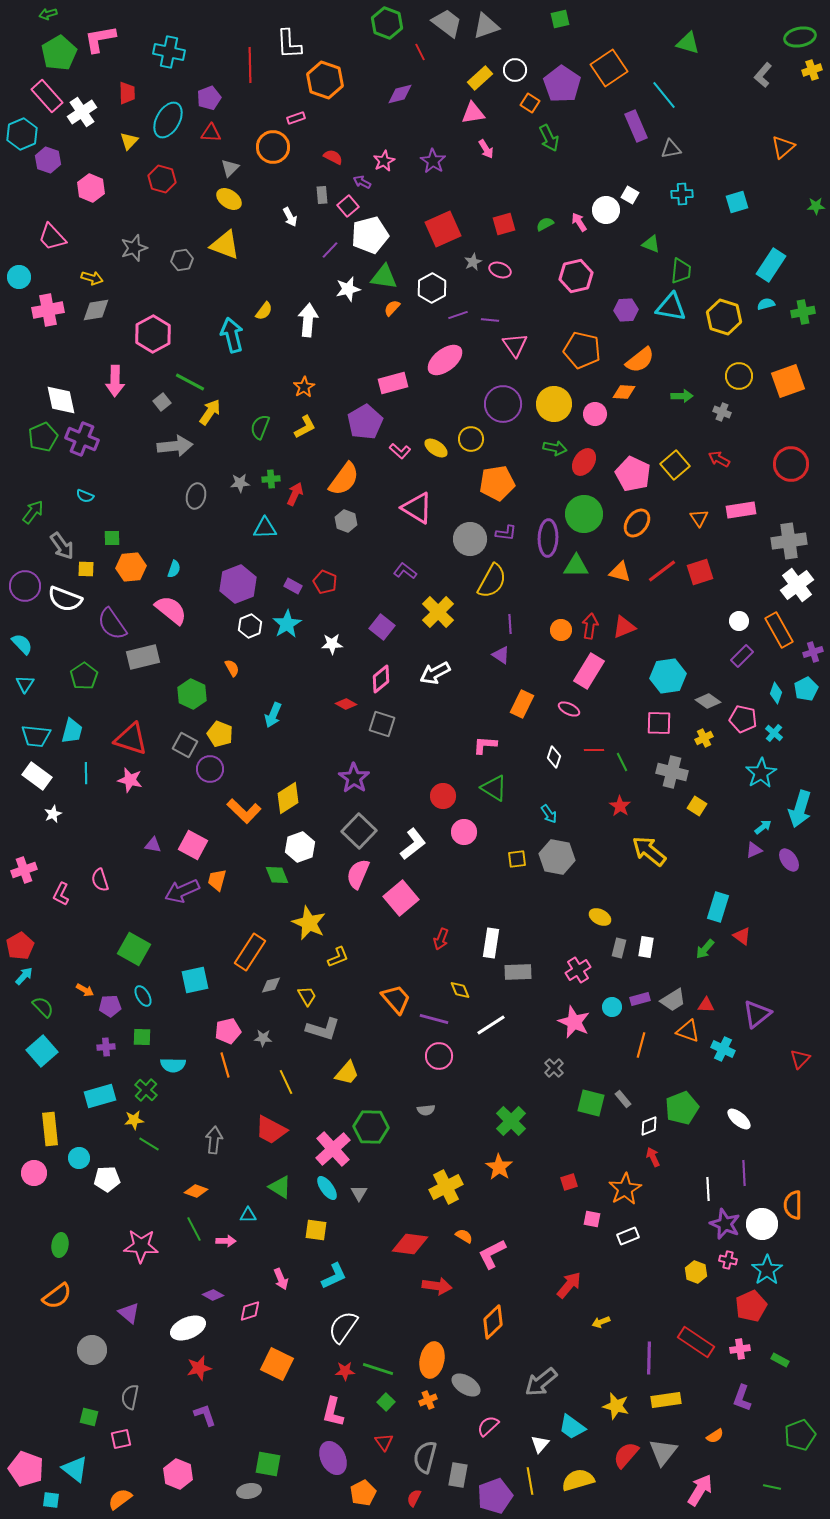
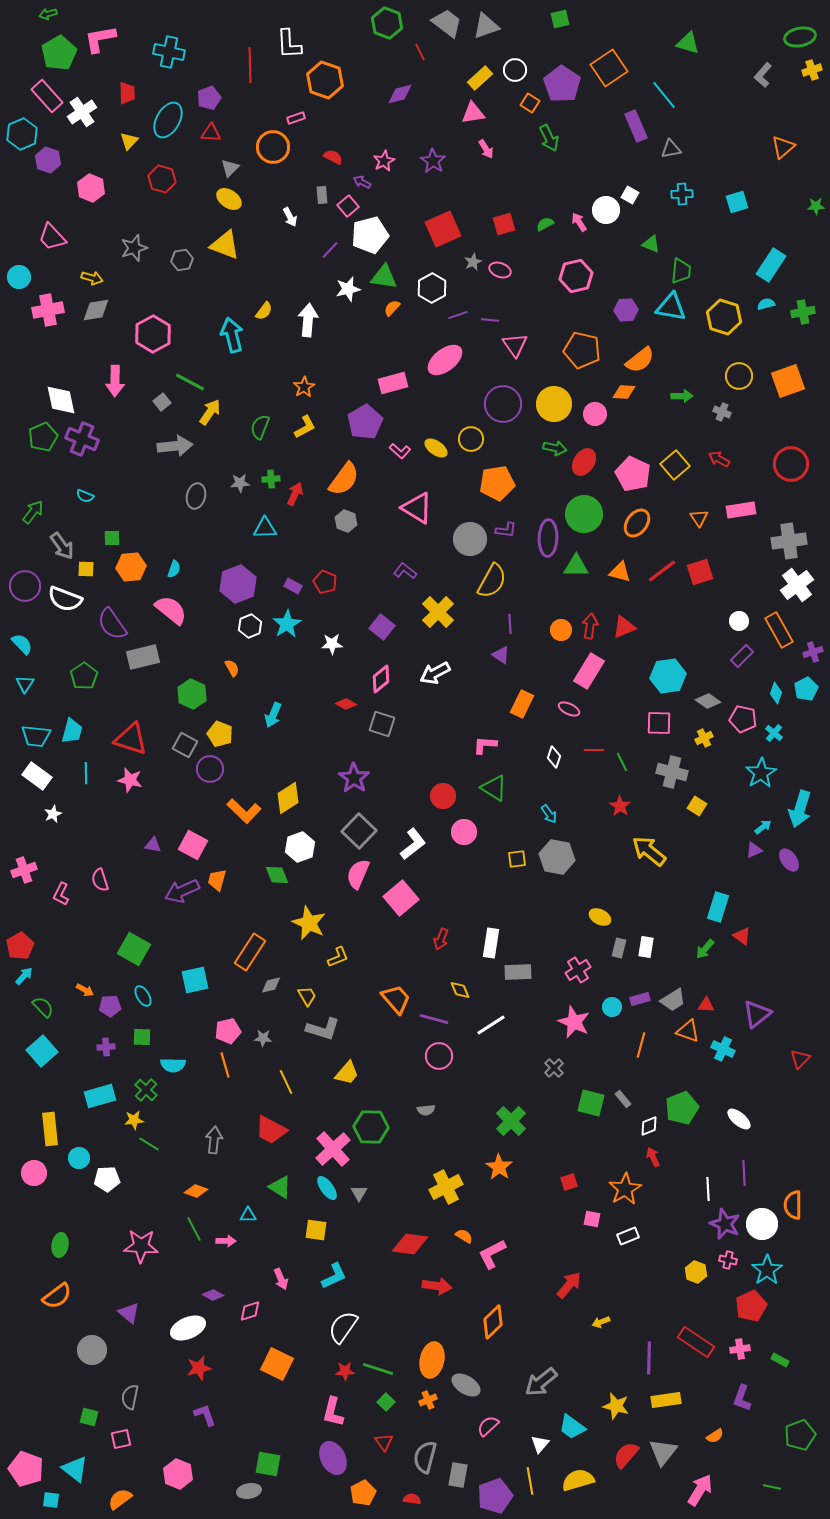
purple L-shape at (506, 533): moved 3 px up
red semicircle at (414, 1498): moved 2 px left, 1 px down; rotated 72 degrees clockwise
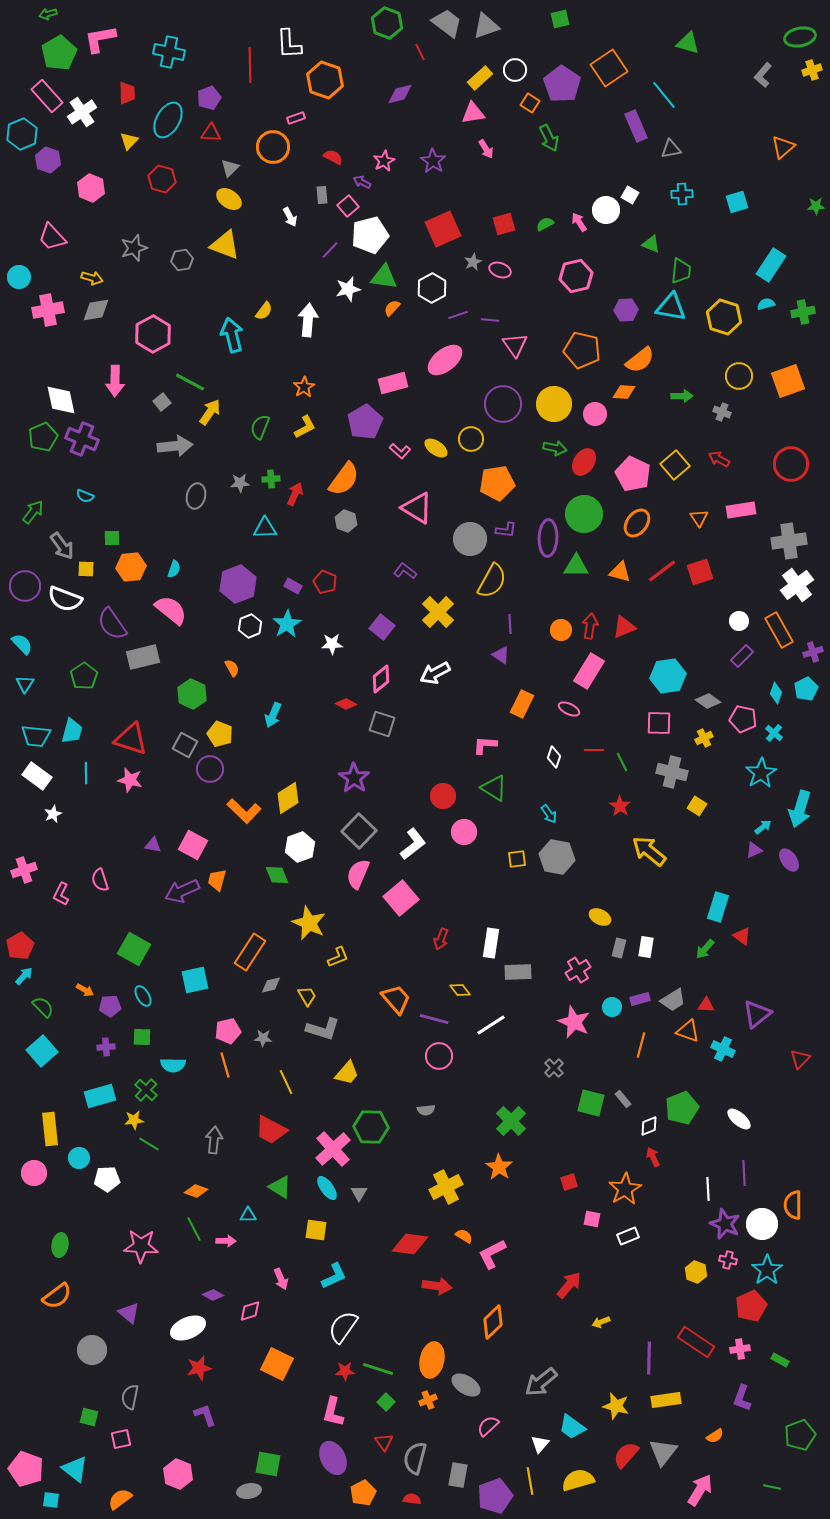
yellow diamond at (460, 990): rotated 15 degrees counterclockwise
gray semicircle at (425, 1457): moved 10 px left, 1 px down
